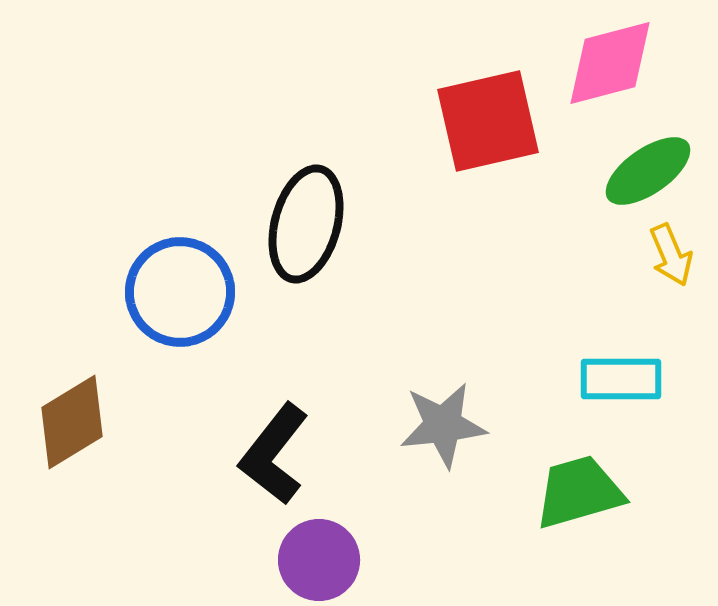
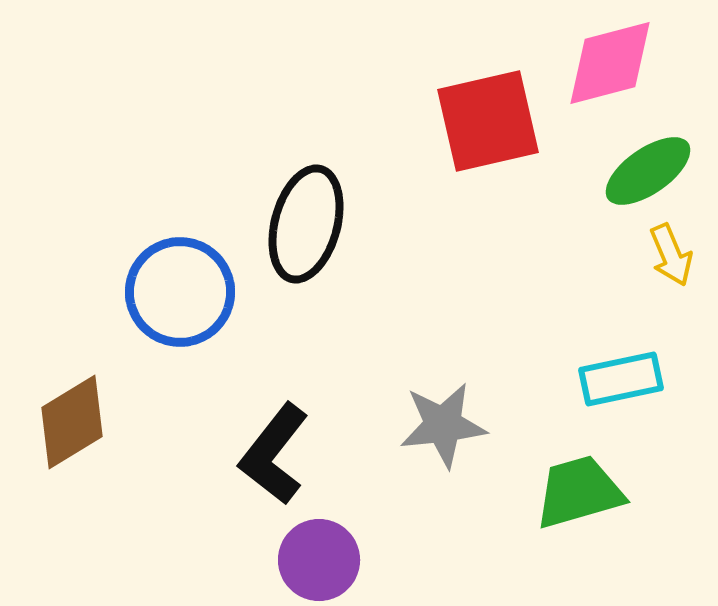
cyan rectangle: rotated 12 degrees counterclockwise
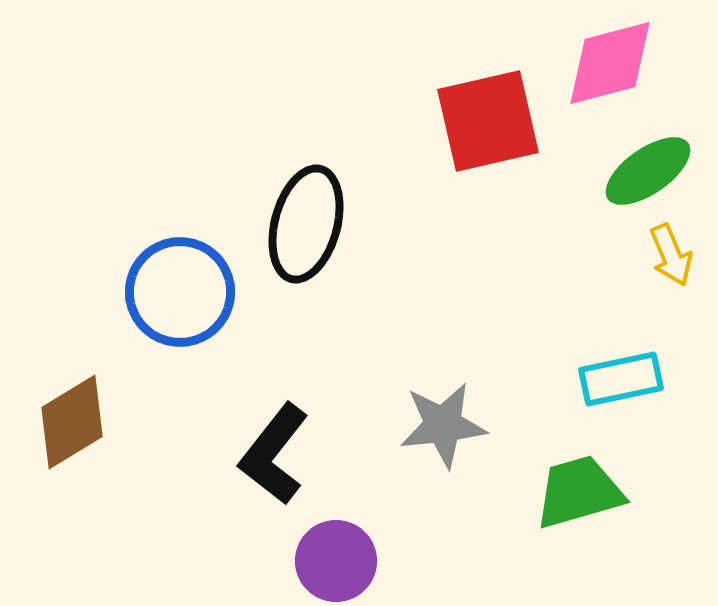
purple circle: moved 17 px right, 1 px down
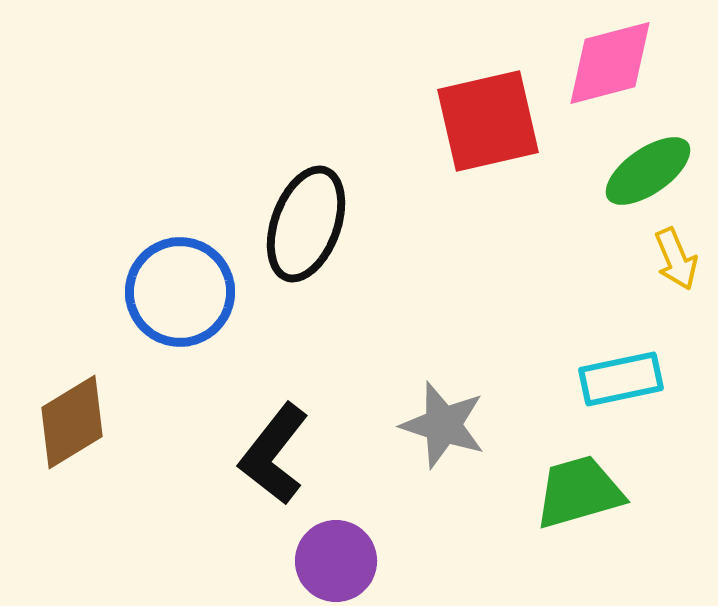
black ellipse: rotated 5 degrees clockwise
yellow arrow: moved 5 px right, 4 px down
gray star: rotated 24 degrees clockwise
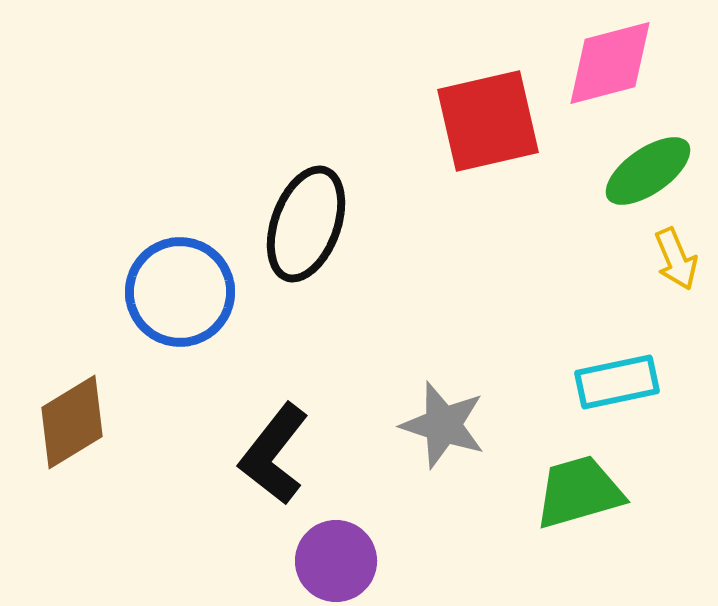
cyan rectangle: moved 4 px left, 3 px down
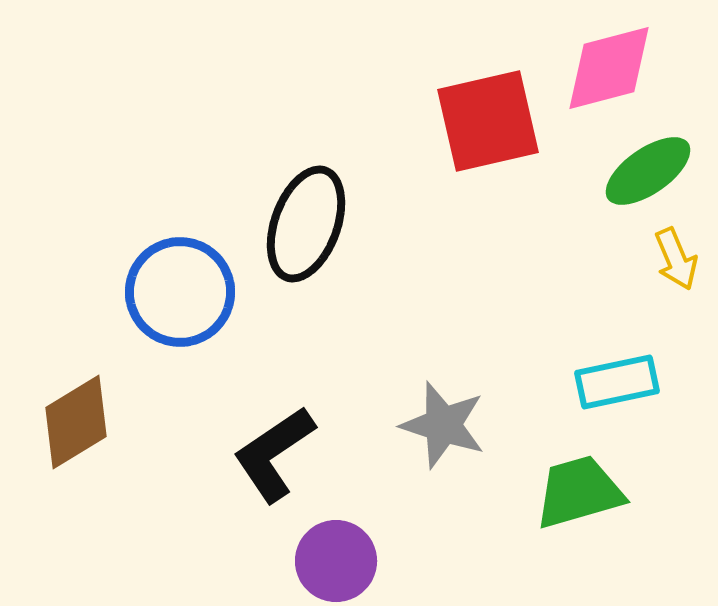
pink diamond: moved 1 px left, 5 px down
brown diamond: moved 4 px right
black L-shape: rotated 18 degrees clockwise
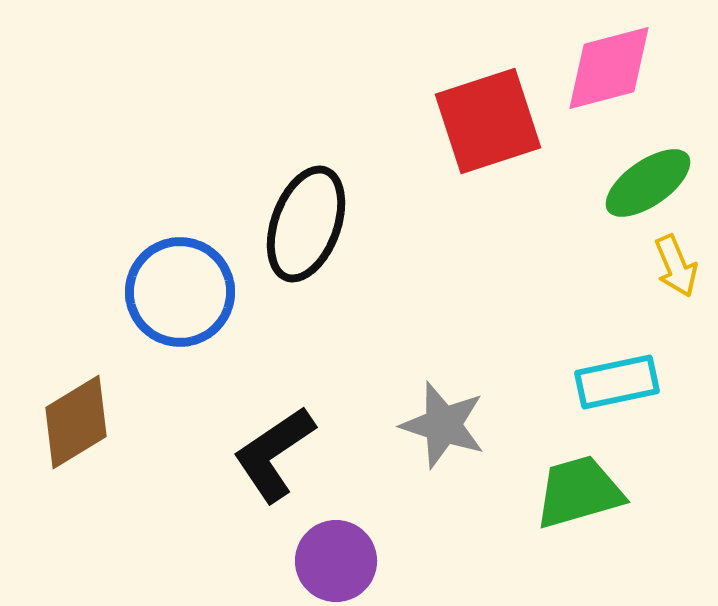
red square: rotated 5 degrees counterclockwise
green ellipse: moved 12 px down
yellow arrow: moved 7 px down
